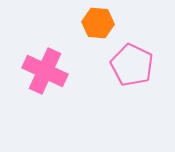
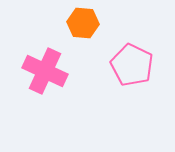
orange hexagon: moved 15 px left
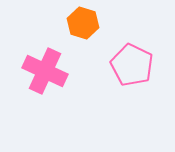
orange hexagon: rotated 12 degrees clockwise
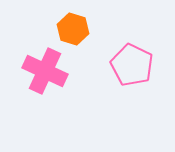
orange hexagon: moved 10 px left, 6 px down
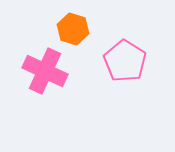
pink pentagon: moved 7 px left, 4 px up; rotated 6 degrees clockwise
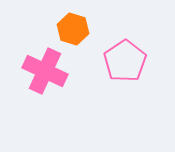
pink pentagon: rotated 6 degrees clockwise
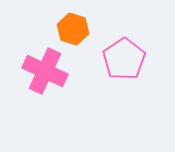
pink pentagon: moved 1 px left, 2 px up
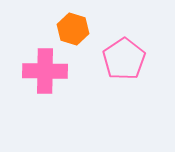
pink cross: rotated 24 degrees counterclockwise
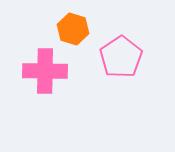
pink pentagon: moved 3 px left, 2 px up
